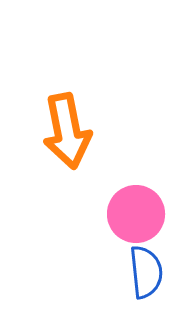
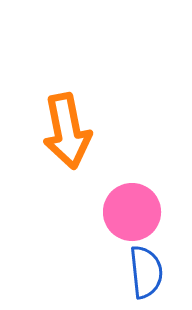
pink circle: moved 4 px left, 2 px up
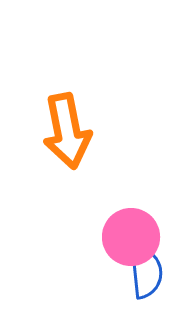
pink circle: moved 1 px left, 25 px down
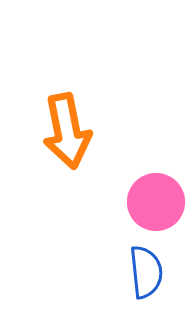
pink circle: moved 25 px right, 35 px up
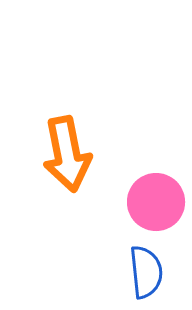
orange arrow: moved 23 px down
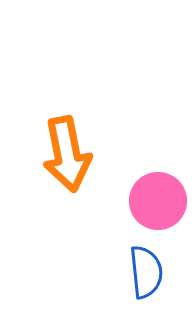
pink circle: moved 2 px right, 1 px up
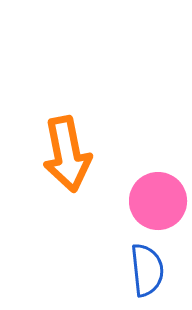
blue semicircle: moved 1 px right, 2 px up
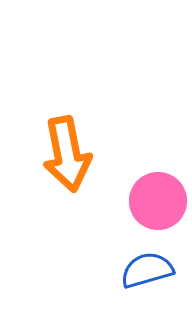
blue semicircle: rotated 100 degrees counterclockwise
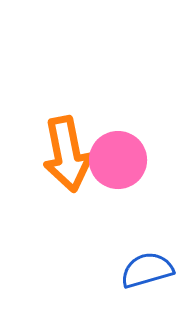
pink circle: moved 40 px left, 41 px up
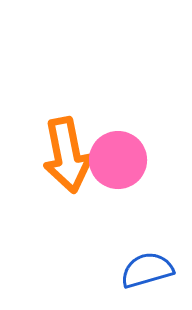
orange arrow: moved 1 px down
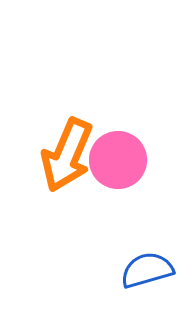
orange arrow: rotated 34 degrees clockwise
